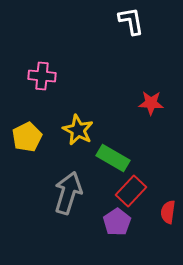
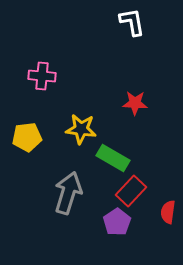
white L-shape: moved 1 px right, 1 px down
red star: moved 16 px left
yellow star: moved 3 px right, 1 px up; rotated 20 degrees counterclockwise
yellow pentagon: rotated 20 degrees clockwise
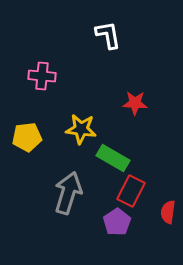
white L-shape: moved 24 px left, 13 px down
red rectangle: rotated 16 degrees counterclockwise
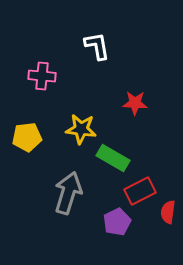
white L-shape: moved 11 px left, 11 px down
red rectangle: moved 9 px right; rotated 36 degrees clockwise
purple pentagon: rotated 8 degrees clockwise
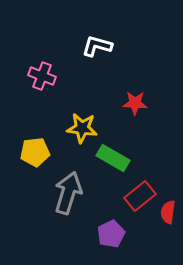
white L-shape: rotated 64 degrees counterclockwise
pink cross: rotated 16 degrees clockwise
yellow star: moved 1 px right, 1 px up
yellow pentagon: moved 8 px right, 15 px down
red rectangle: moved 5 px down; rotated 12 degrees counterclockwise
purple pentagon: moved 6 px left, 12 px down
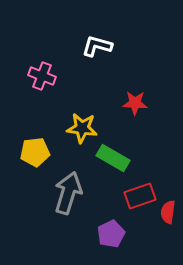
red rectangle: rotated 20 degrees clockwise
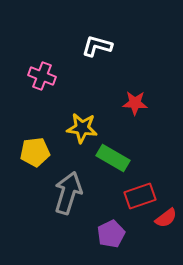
red semicircle: moved 2 px left, 6 px down; rotated 135 degrees counterclockwise
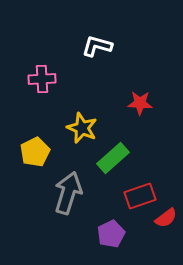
pink cross: moved 3 px down; rotated 24 degrees counterclockwise
red star: moved 5 px right
yellow star: rotated 16 degrees clockwise
yellow pentagon: rotated 20 degrees counterclockwise
green rectangle: rotated 72 degrees counterclockwise
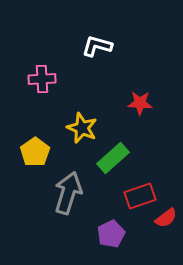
yellow pentagon: rotated 8 degrees counterclockwise
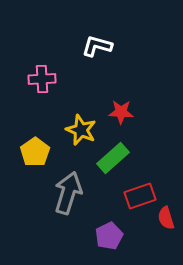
red star: moved 19 px left, 9 px down
yellow star: moved 1 px left, 2 px down
red semicircle: rotated 110 degrees clockwise
purple pentagon: moved 2 px left, 2 px down
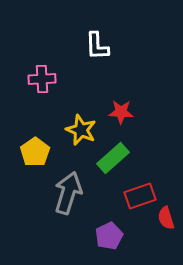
white L-shape: rotated 108 degrees counterclockwise
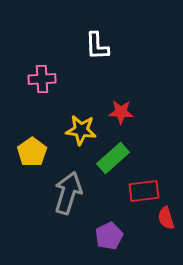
yellow star: rotated 16 degrees counterclockwise
yellow pentagon: moved 3 px left
red rectangle: moved 4 px right, 5 px up; rotated 12 degrees clockwise
